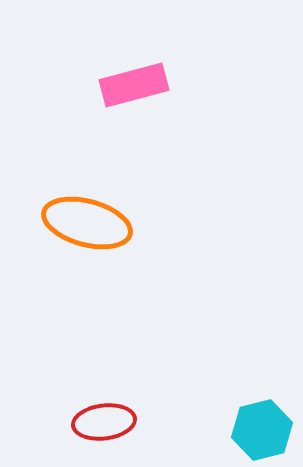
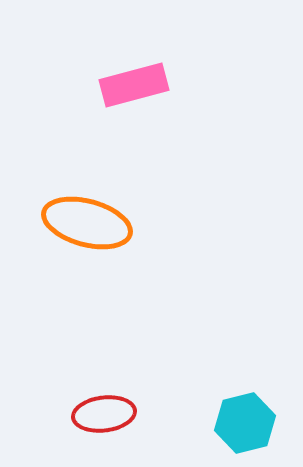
red ellipse: moved 8 px up
cyan hexagon: moved 17 px left, 7 px up
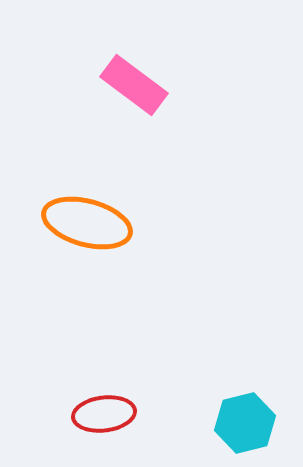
pink rectangle: rotated 52 degrees clockwise
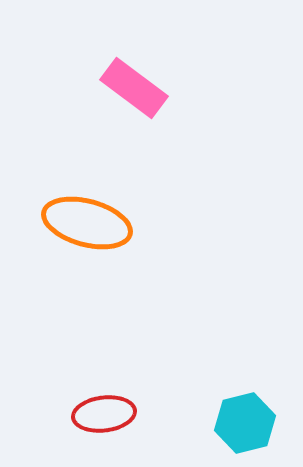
pink rectangle: moved 3 px down
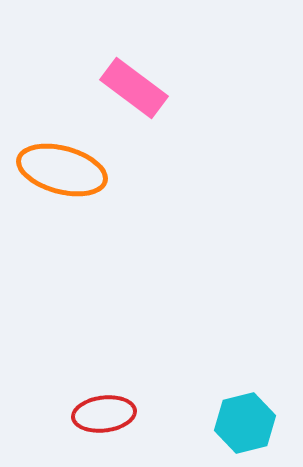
orange ellipse: moved 25 px left, 53 px up
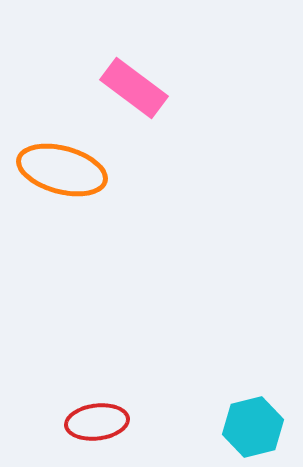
red ellipse: moved 7 px left, 8 px down
cyan hexagon: moved 8 px right, 4 px down
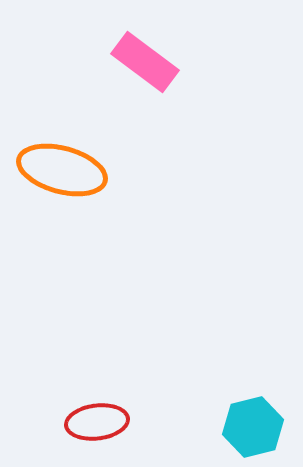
pink rectangle: moved 11 px right, 26 px up
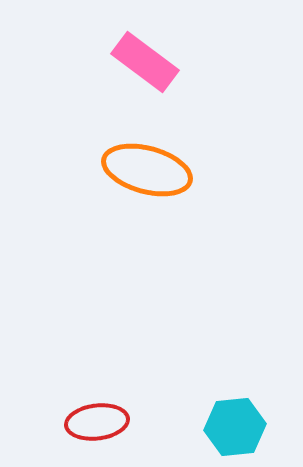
orange ellipse: moved 85 px right
cyan hexagon: moved 18 px left; rotated 8 degrees clockwise
